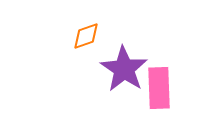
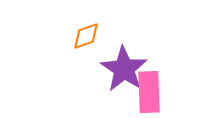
pink rectangle: moved 10 px left, 4 px down
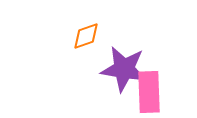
purple star: rotated 24 degrees counterclockwise
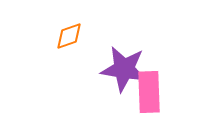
orange diamond: moved 17 px left
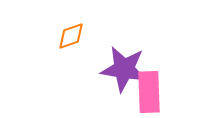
orange diamond: moved 2 px right
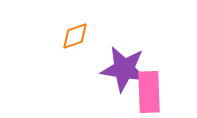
orange diamond: moved 4 px right
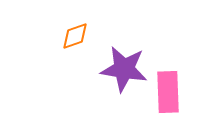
pink rectangle: moved 19 px right
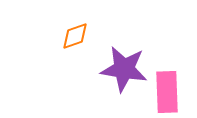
pink rectangle: moved 1 px left
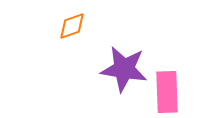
orange diamond: moved 3 px left, 10 px up
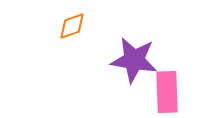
purple star: moved 10 px right, 9 px up
